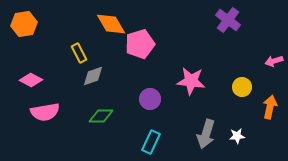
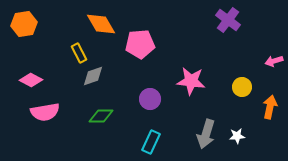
orange diamond: moved 10 px left
pink pentagon: rotated 12 degrees clockwise
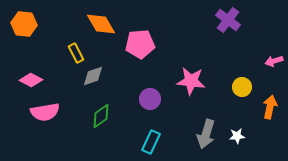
orange hexagon: rotated 15 degrees clockwise
yellow rectangle: moved 3 px left
green diamond: rotated 35 degrees counterclockwise
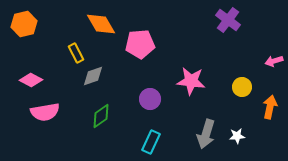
orange hexagon: rotated 20 degrees counterclockwise
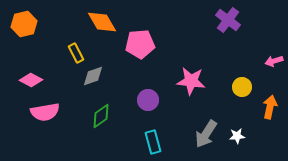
orange diamond: moved 1 px right, 2 px up
purple circle: moved 2 px left, 1 px down
gray arrow: rotated 16 degrees clockwise
cyan rectangle: moved 2 px right; rotated 40 degrees counterclockwise
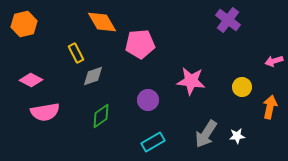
cyan rectangle: rotated 75 degrees clockwise
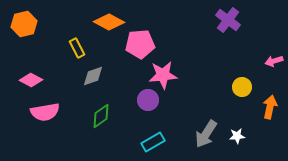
orange diamond: moved 7 px right; rotated 32 degrees counterclockwise
yellow rectangle: moved 1 px right, 5 px up
pink star: moved 28 px left, 6 px up; rotated 12 degrees counterclockwise
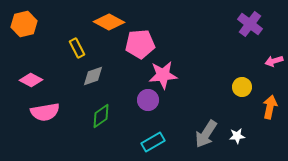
purple cross: moved 22 px right, 4 px down
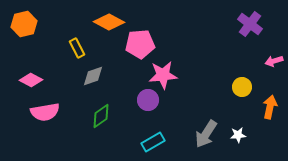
white star: moved 1 px right, 1 px up
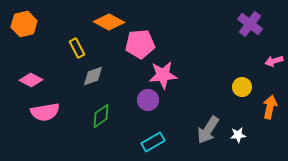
gray arrow: moved 2 px right, 4 px up
